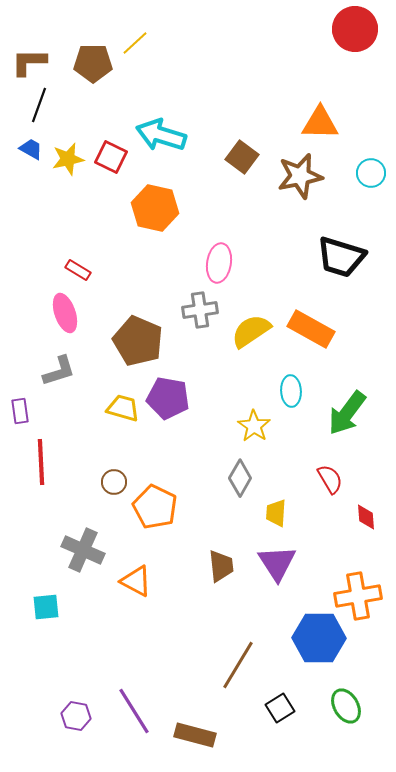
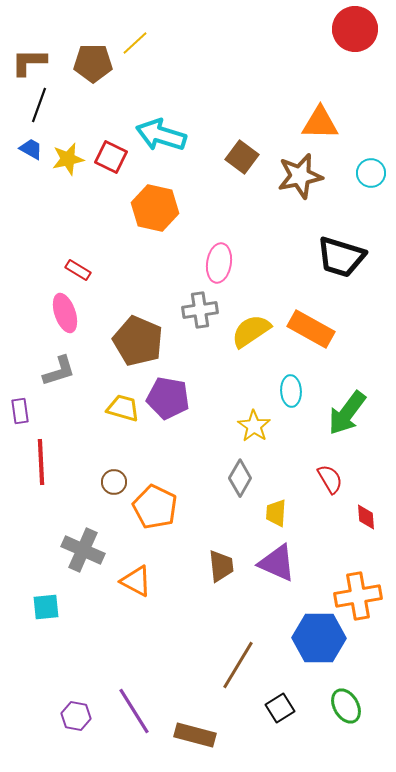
purple triangle at (277, 563): rotated 33 degrees counterclockwise
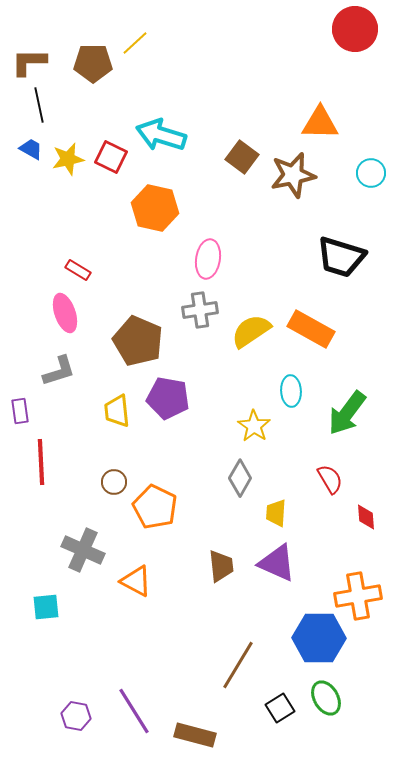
black line at (39, 105): rotated 32 degrees counterclockwise
brown star at (300, 176): moved 7 px left, 1 px up
pink ellipse at (219, 263): moved 11 px left, 4 px up
yellow trapezoid at (123, 408): moved 6 px left, 3 px down; rotated 112 degrees counterclockwise
green ellipse at (346, 706): moved 20 px left, 8 px up
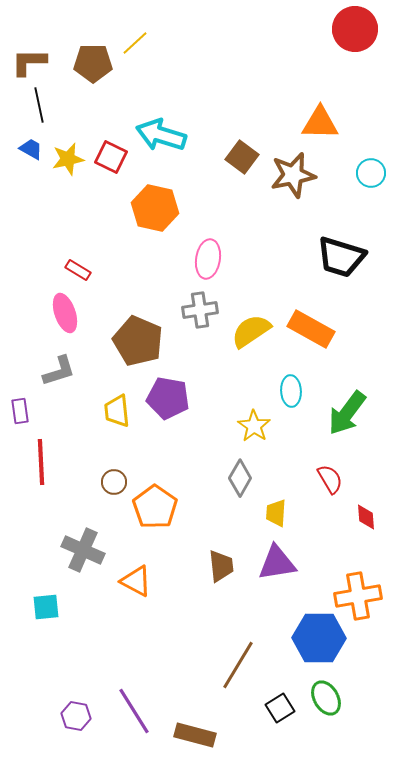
orange pentagon at (155, 507): rotated 9 degrees clockwise
purple triangle at (277, 563): rotated 33 degrees counterclockwise
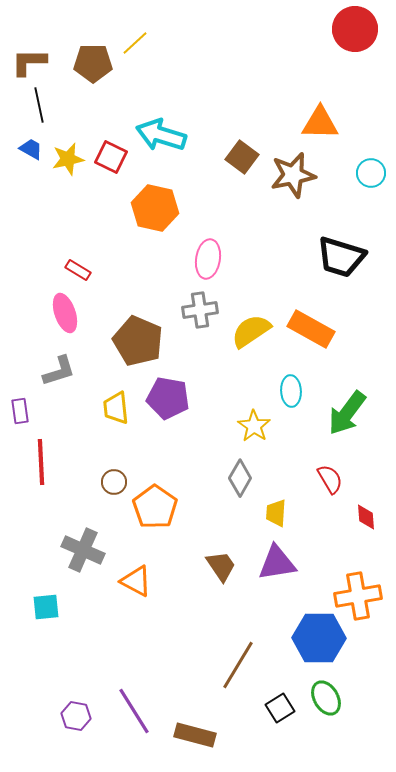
yellow trapezoid at (117, 411): moved 1 px left, 3 px up
brown trapezoid at (221, 566): rotated 28 degrees counterclockwise
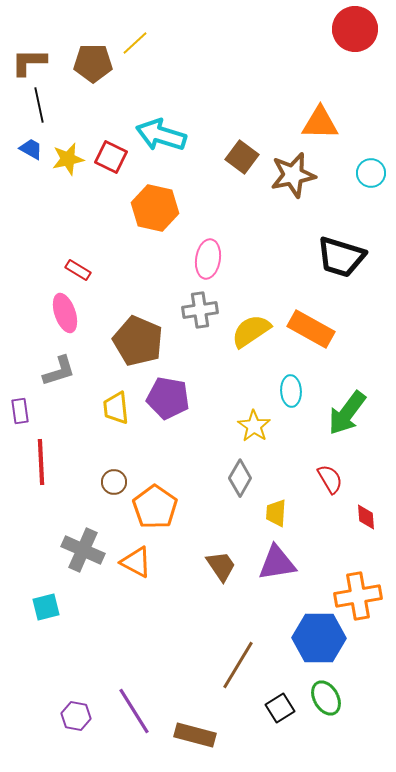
orange triangle at (136, 581): moved 19 px up
cyan square at (46, 607): rotated 8 degrees counterclockwise
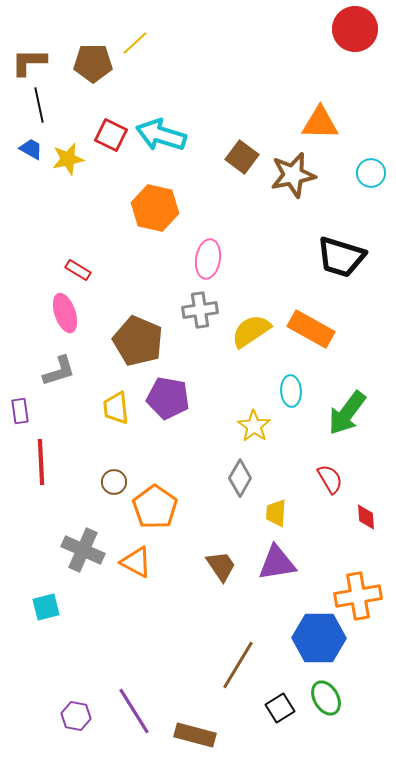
red square at (111, 157): moved 22 px up
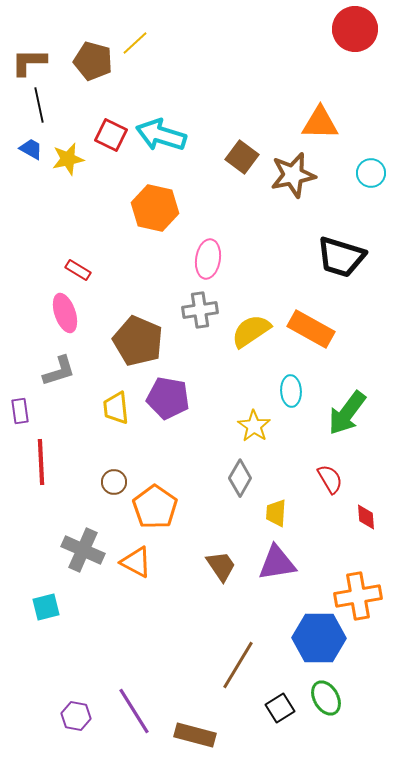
brown pentagon at (93, 63): moved 2 px up; rotated 15 degrees clockwise
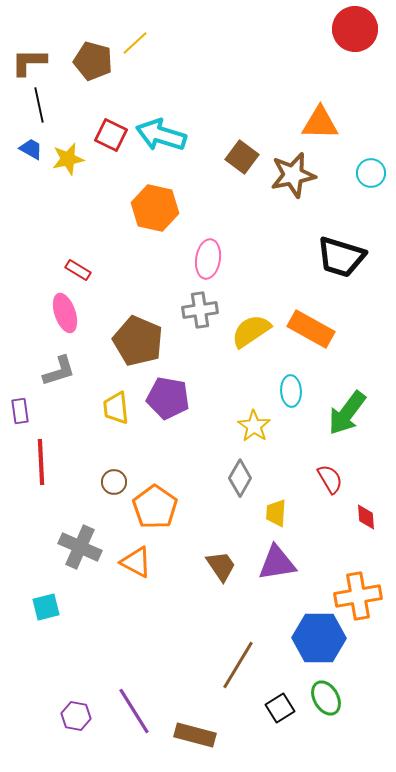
gray cross at (83, 550): moved 3 px left, 3 px up
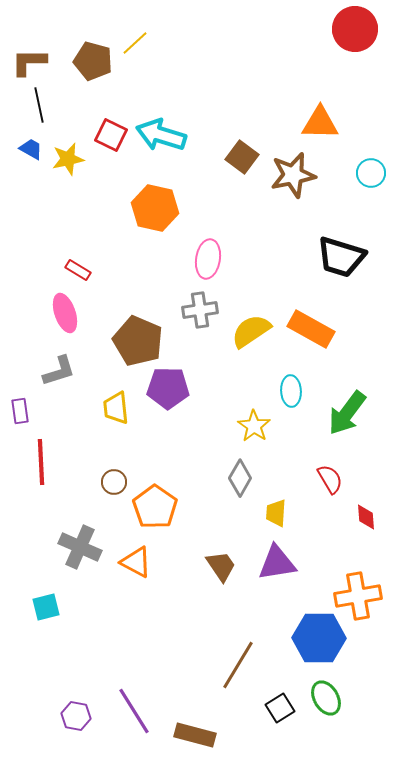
purple pentagon at (168, 398): moved 10 px up; rotated 9 degrees counterclockwise
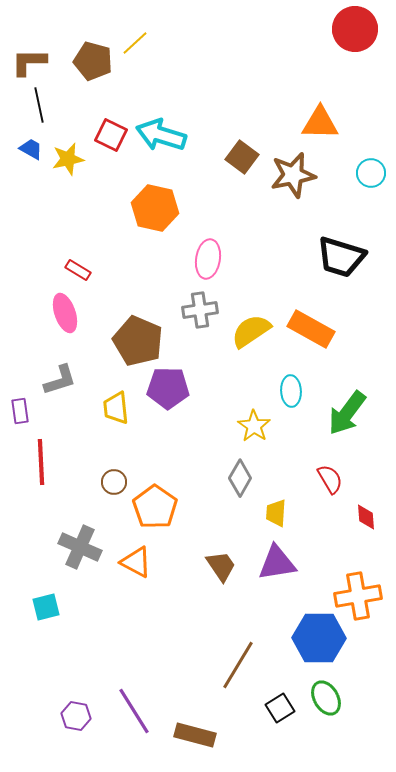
gray L-shape at (59, 371): moved 1 px right, 9 px down
